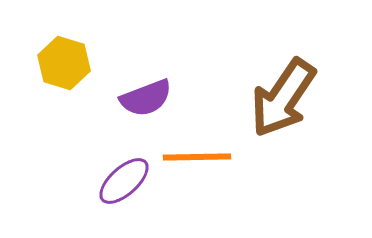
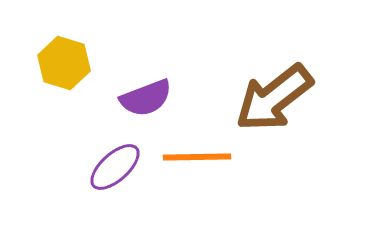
brown arrow: moved 9 px left; rotated 18 degrees clockwise
purple ellipse: moved 9 px left, 14 px up
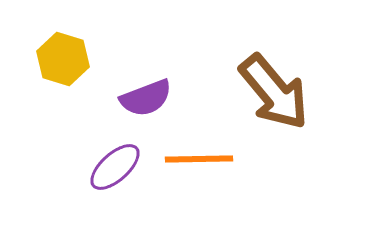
yellow hexagon: moved 1 px left, 4 px up
brown arrow: moved 6 px up; rotated 92 degrees counterclockwise
orange line: moved 2 px right, 2 px down
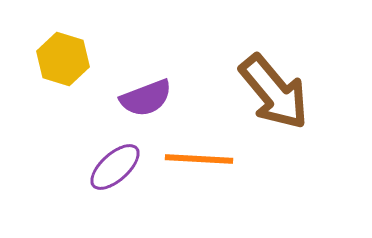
orange line: rotated 4 degrees clockwise
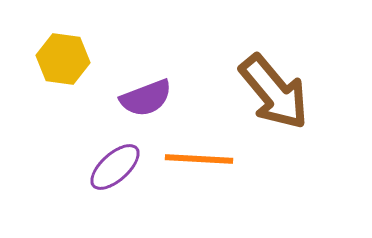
yellow hexagon: rotated 9 degrees counterclockwise
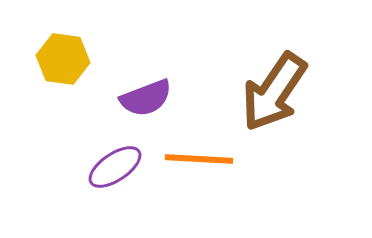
brown arrow: rotated 74 degrees clockwise
purple ellipse: rotated 8 degrees clockwise
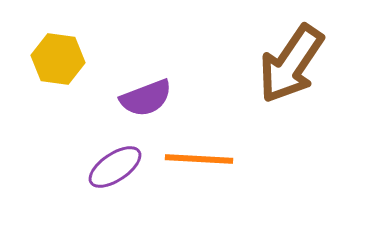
yellow hexagon: moved 5 px left
brown arrow: moved 17 px right, 28 px up
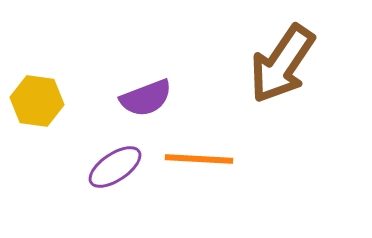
yellow hexagon: moved 21 px left, 42 px down
brown arrow: moved 9 px left
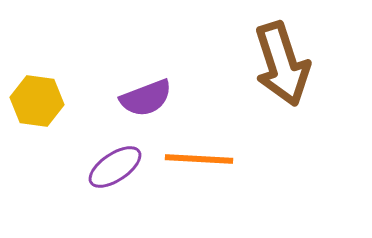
brown arrow: rotated 52 degrees counterclockwise
